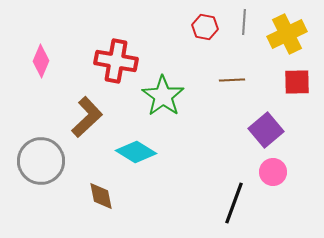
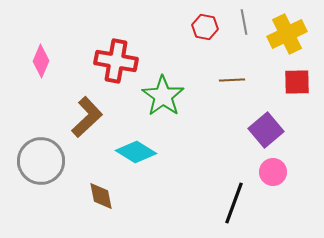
gray line: rotated 15 degrees counterclockwise
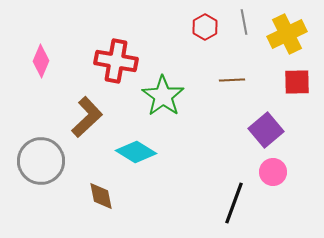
red hexagon: rotated 20 degrees clockwise
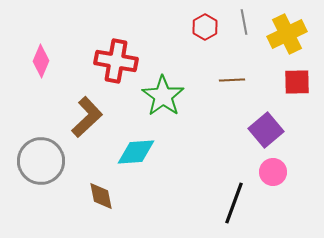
cyan diamond: rotated 36 degrees counterclockwise
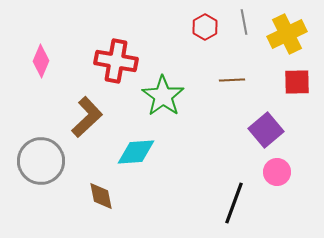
pink circle: moved 4 px right
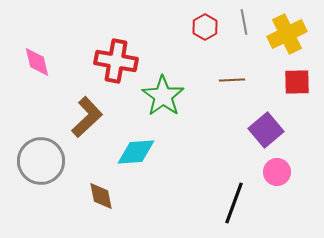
pink diamond: moved 4 px left, 1 px down; rotated 36 degrees counterclockwise
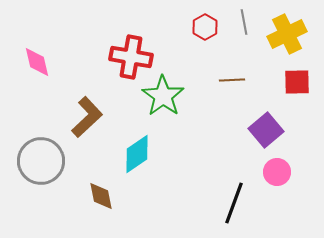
red cross: moved 15 px right, 4 px up
cyan diamond: moved 1 px right, 2 px down; rotated 30 degrees counterclockwise
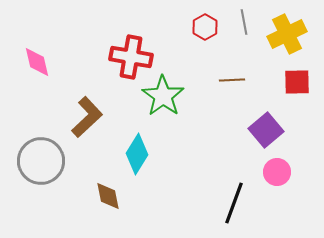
cyan diamond: rotated 24 degrees counterclockwise
brown diamond: moved 7 px right
